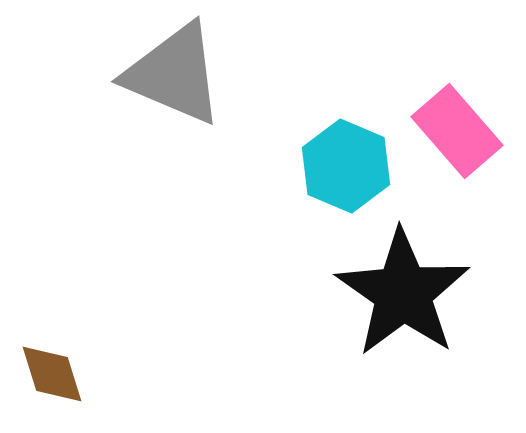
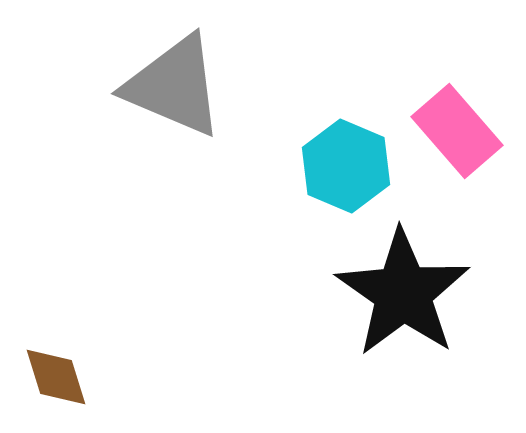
gray triangle: moved 12 px down
brown diamond: moved 4 px right, 3 px down
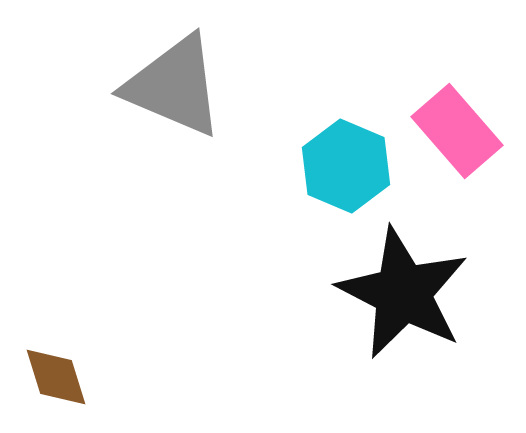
black star: rotated 8 degrees counterclockwise
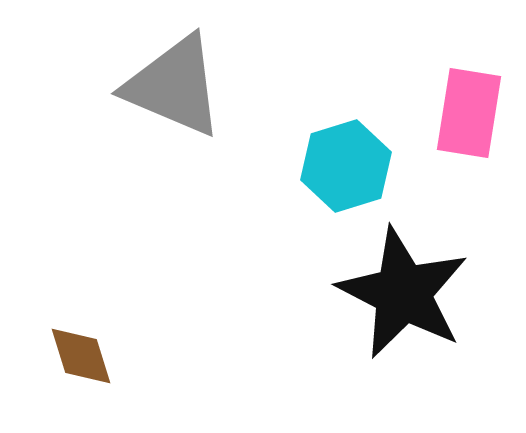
pink rectangle: moved 12 px right, 18 px up; rotated 50 degrees clockwise
cyan hexagon: rotated 20 degrees clockwise
brown diamond: moved 25 px right, 21 px up
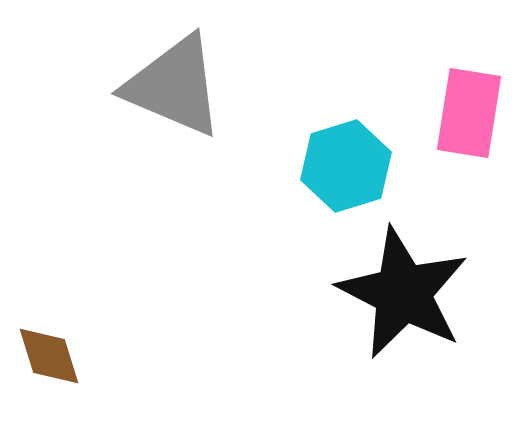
brown diamond: moved 32 px left
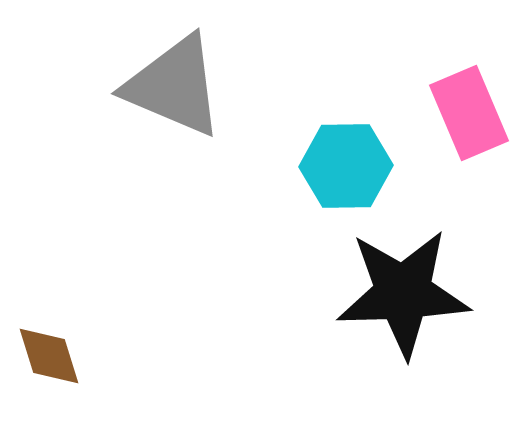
pink rectangle: rotated 32 degrees counterclockwise
cyan hexagon: rotated 16 degrees clockwise
black star: rotated 29 degrees counterclockwise
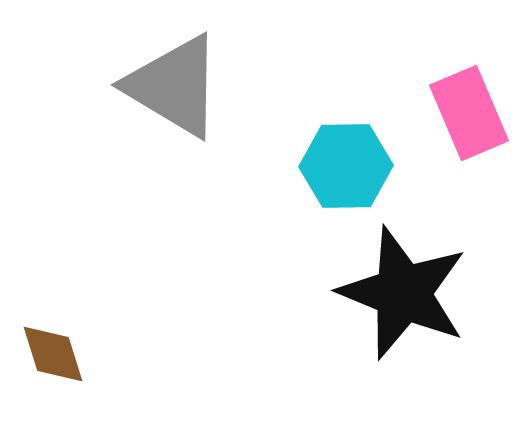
gray triangle: rotated 8 degrees clockwise
black star: rotated 24 degrees clockwise
brown diamond: moved 4 px right, 2 px up
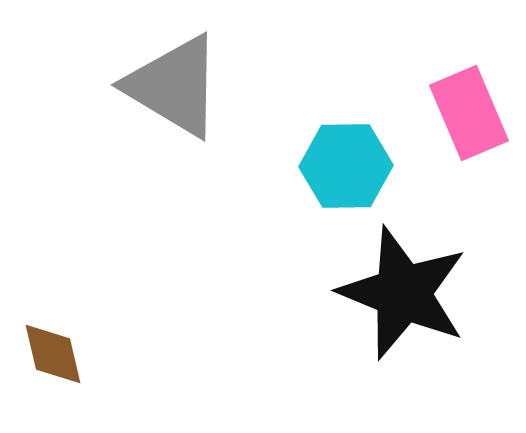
brown diamond: rotated 4 degrees clockwise
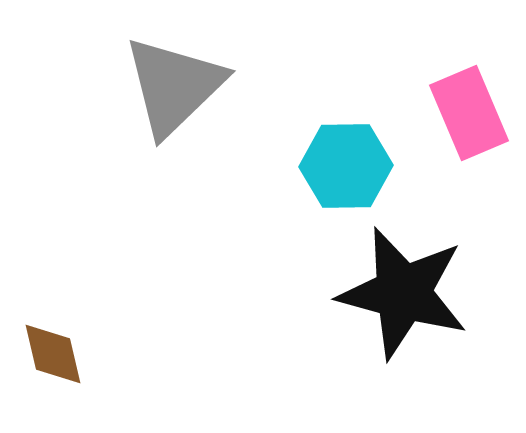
gray triangle: rotated 45 degrees clockwise
black star: rotated 7 degrees counterclockwise
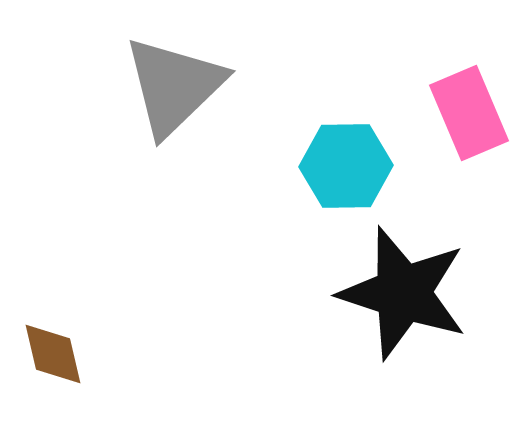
black star: rotated 3 degrees clockwise
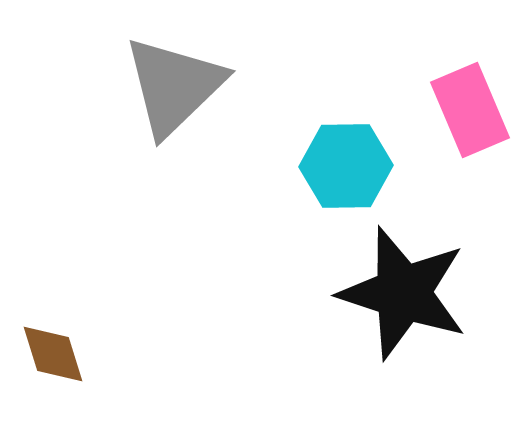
pink rectangle: moved 1 px right, 3 px up
brown diamond: rotated 4 degrees counterclockwise
